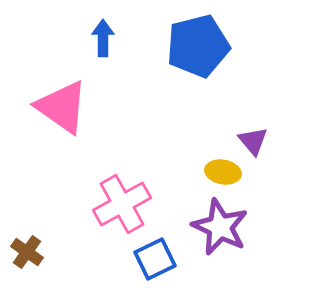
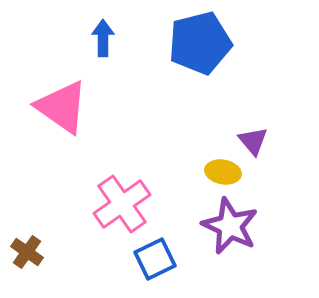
blue pentagon: moved 2 px right, 3 px up
pink cross: rotated 6 degrees counterclockwise
purple star: moved 10 px right, 1 px up
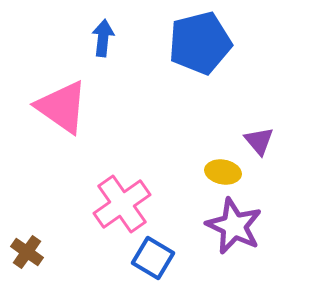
blue arrow: rotated 6 degrees clockwise
purple triangle: moved 6 px right
purple star: moved 4 px right
blue square: moved 2 px left, 1 px up; rotated 33 degrees counterclockwise
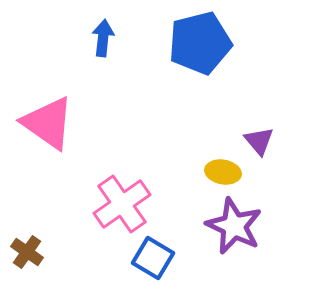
pink triangle: moved 14 px left, 16 px down
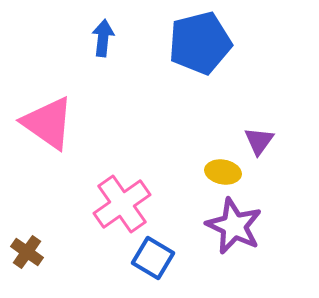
purple triangle: rotated 16 degrees clockwise
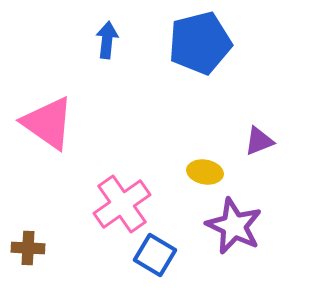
blue arrow: moved 4 px right, 2 px down
purple triangle: rotated 32 degrees clockwise
yellow ellipse: moved 18 px left
brown cross: moved 1 px right, 4 px up; rotated 32 degrees counterclockwise
blue square: moved 2 px right, 3 px up
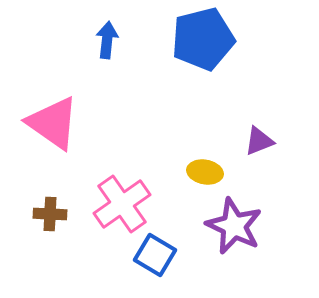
blue pentagon: moved 3 px right, 4 px up
pink triangle: moved 5 px right
brown cross: moved 22 px right, 34 px up
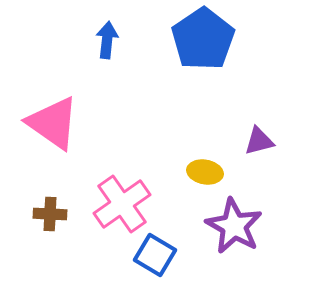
blue pentagon: rotated 20 degrees counterclockwise
purple triangle: rotated 8 degrees clockwise
purple star: rotated 4 degrees clockwise
